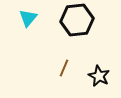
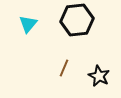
cyan triangle: moved 6 px down
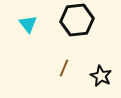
cyan triangle: rotated 18 degrees counterclockwise
black star: moved 2 px right
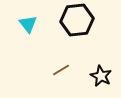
brown line: moved 3 px left, 2 px down; rotated 36 degrees clockwise
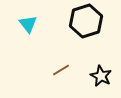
black hexagon: moved 9 px right, 1 px down; rotated 12 degrees counterclockwise
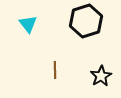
brown line: moved 6 px left; rotated 60 degrees counterclockwise
black star: rotated 15 degrees clockwise
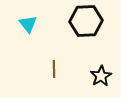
black hexagon: rotated 16 degrees clockwise
brown line: moved 1 px left, 1 px up
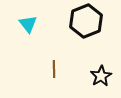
black hexagon: rotated 20 degrees counterclockwise
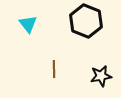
black hexagon: rotated 16 degrees counterclockwise
black star: rotated 20 degrees clockwise
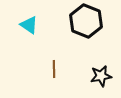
cyan triangle: moved 1 px right, 1 px down; rotated 18 degrees counterclockwise
